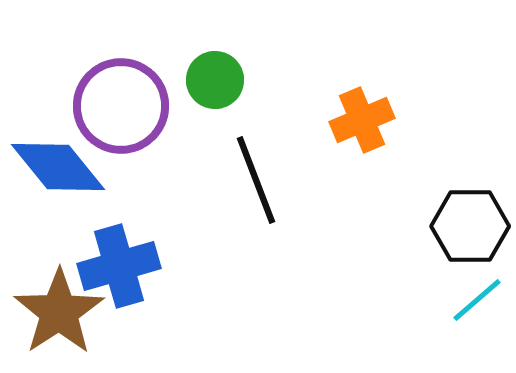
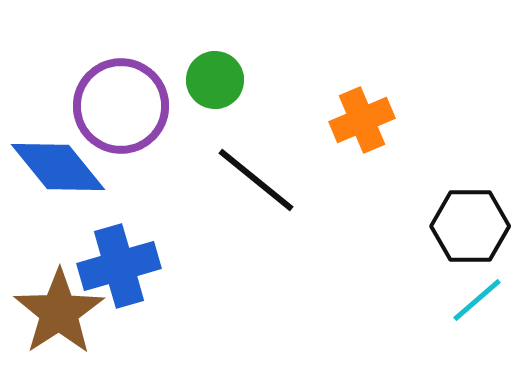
black line: rotated 30 degrees counterclockwise
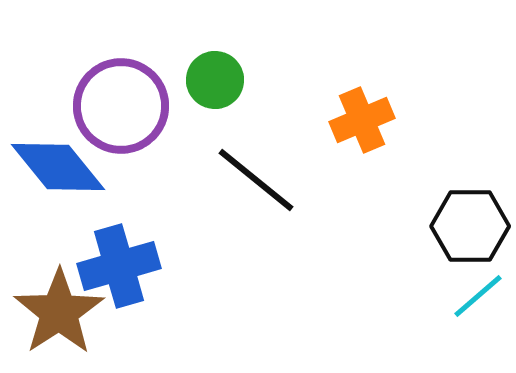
cyan line: moved 1 px right, 4 px up
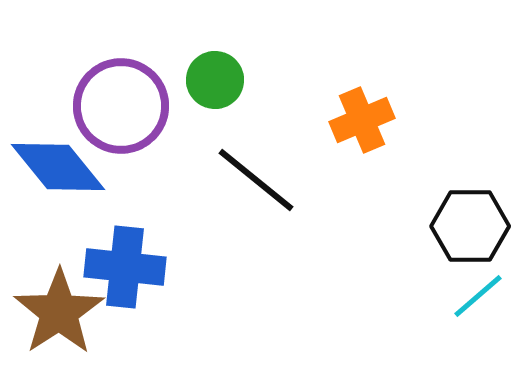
blue cross: moved 6 px right, 1 px down; rotated 22 degrees clockwise
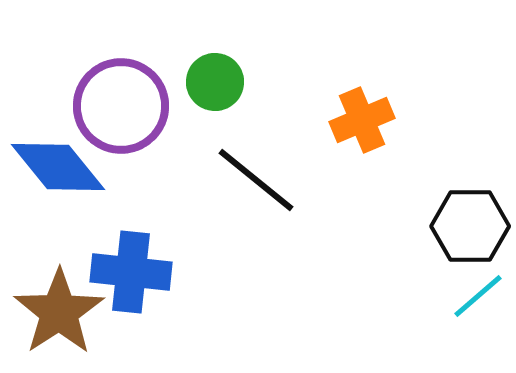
green circle: moved 2 px down
blue cross: moved 6 px right, 5 px down
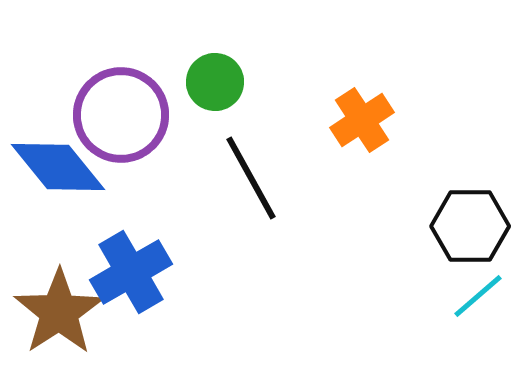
purple circle: moved 9 px down
orange cross: rotated 10 degrees counterclockwise
black line: moved 5 px left, 2 px up; rotated 22 degrees clockwise
blue cross: rotated 36 degrees counterclockwise
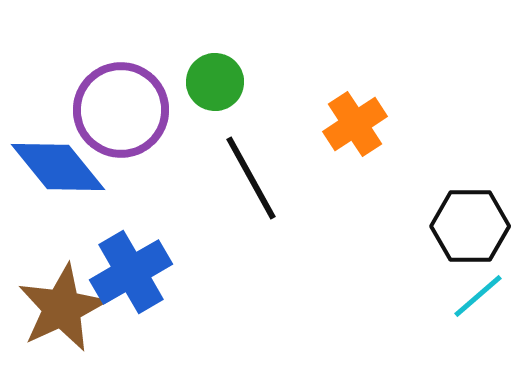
purple circle: moved 5 px up
orange cross: moved 7 px left, 4 px down
brown star: moved 3 px right, 4 px up; rotated 8 degrees clockwise
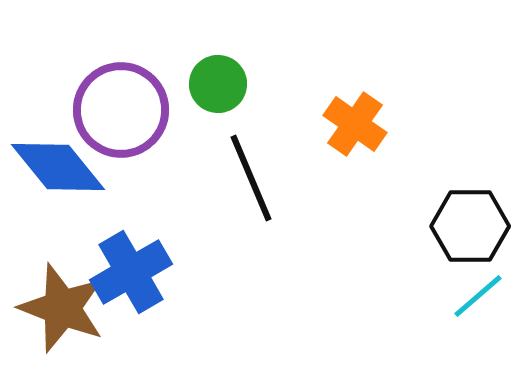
green circle: moved 3 px right, 2 px down
orange cross: rotated 22 degrees counterclockwise
black line: rotated 6 degrees clockwise
brown star: rotated 26 degrees counterclockwise
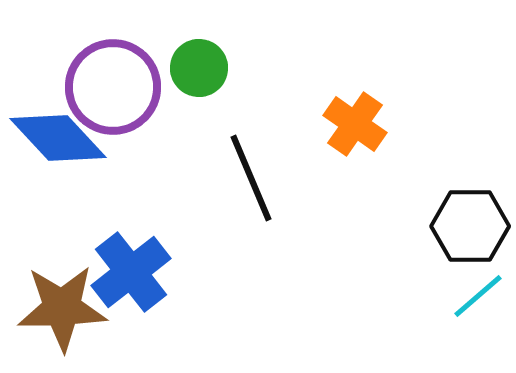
green circle: moved 19 px left, 16 px up
purple circle: moved 8 px left, 23 px up
blue diamond: moved 29 px up; rotated 4 degrees counterclockwise
blue cross: rotated 8 degrees counterclockwise
brown star: rotated 22 degrees counterclockwise
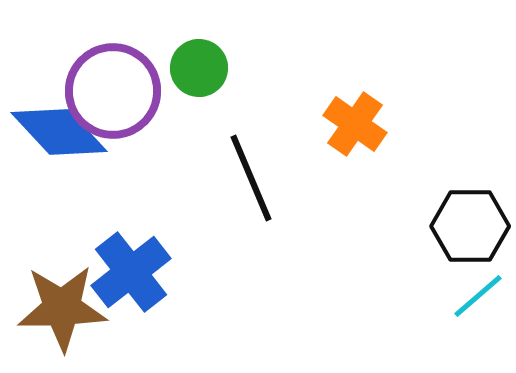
purple circle: moved 4 px down
blue diamond: moved 1 px right, 6 px up
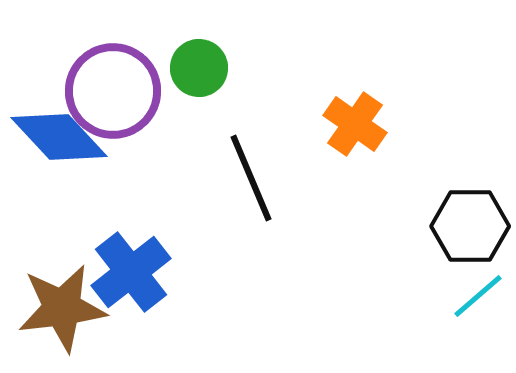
blue diamond: moved 5 px down
brown star: rotated 6 degrees counterclockwise
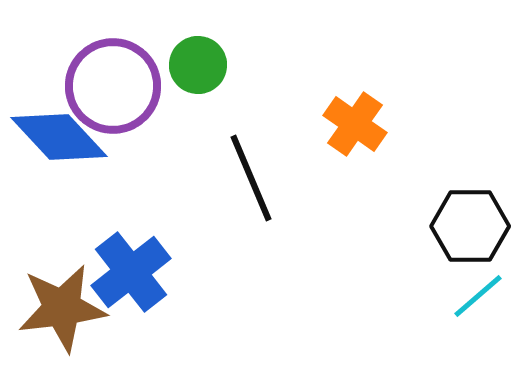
green circle: moved 1 px left, 3 px up
purple circle: moved 5 px up
